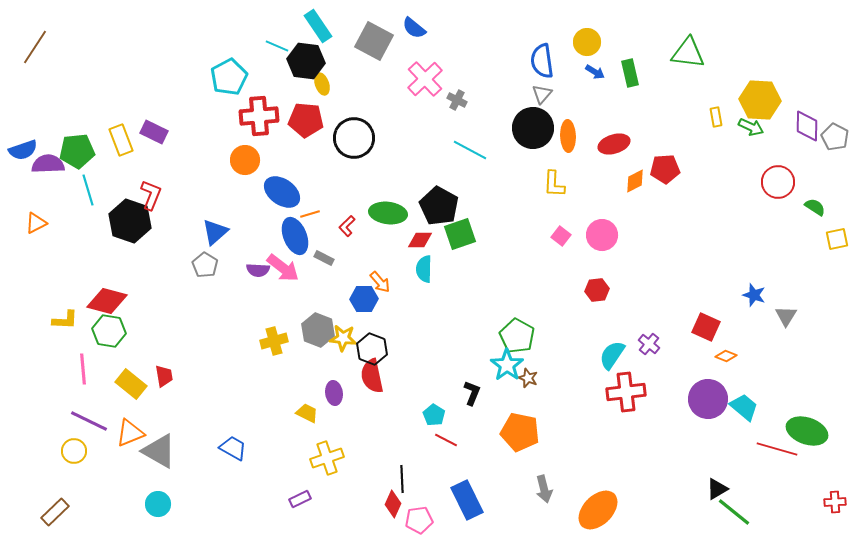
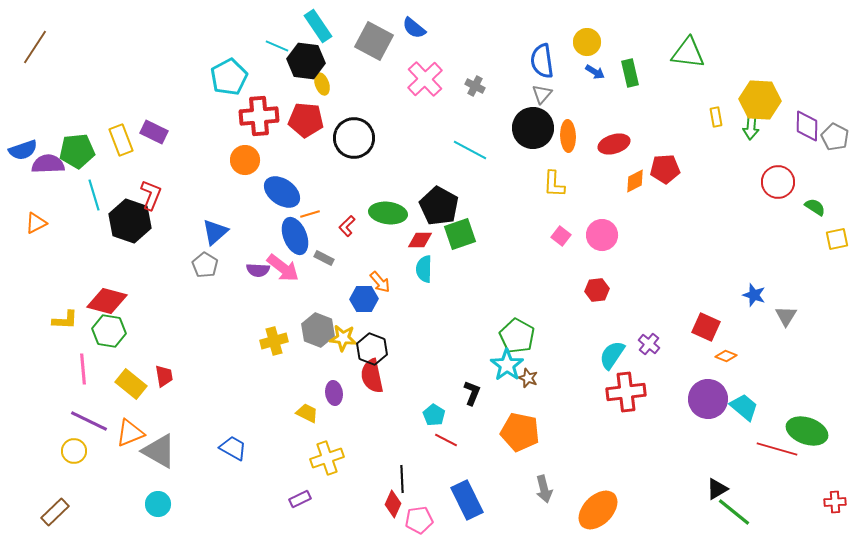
gray cross at (457, 100): moved 18 px right, 14 px up
green arrow at (751, 127): rotated 70 degrees clockwise
cyan line at (88, 190): moved 6 px right, 5 px down
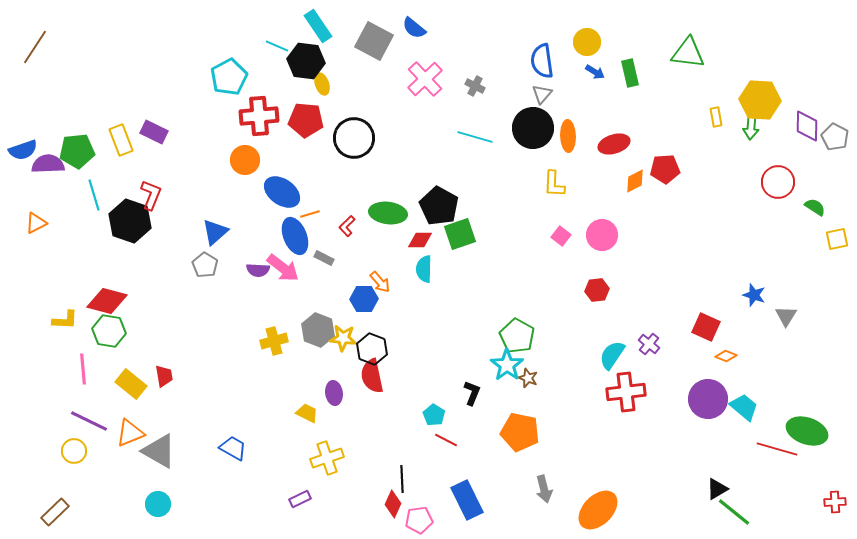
cyan line at (470, 150): moved 5 px right, 13 px up; rotated 12 degrees counterclockwise
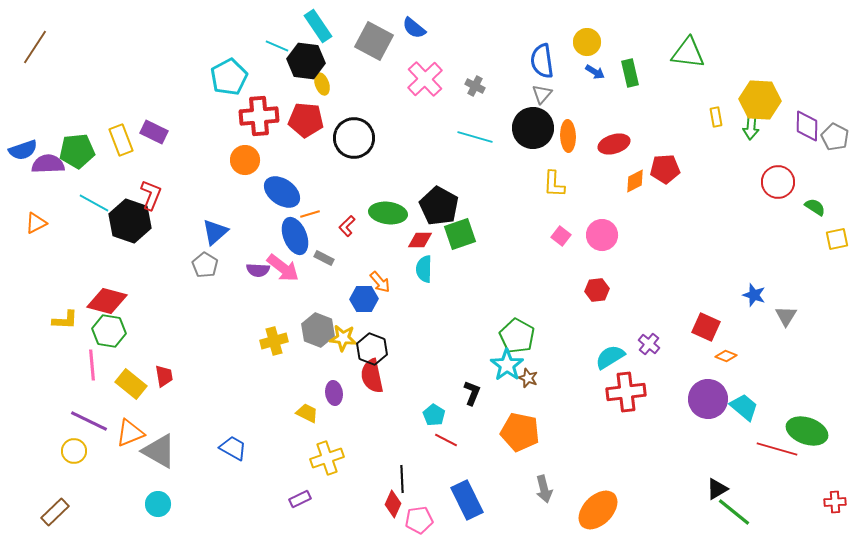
cyan line at (94, 195): moved 8 px down; rotated 44 degrees counterclockwise
cyan semicircle at (612, 355): moved 2 px left, 2 px down; rotated 24 degrees clockwise
pink line at (83, 369): moved 9 px right, 4 px up
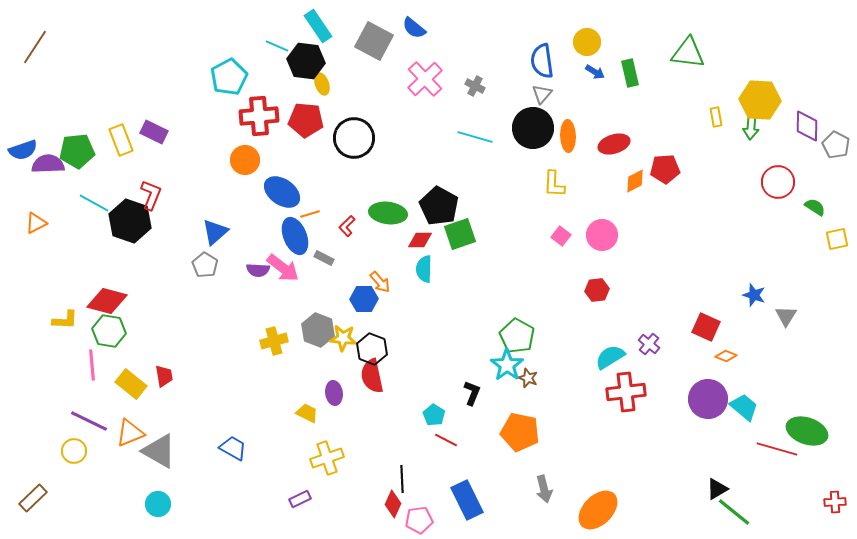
gray pentagon at (835, 137): moved 1 px right, 8 px down
brown rectangle at (55, 512): moved 22 px left, 14 px up
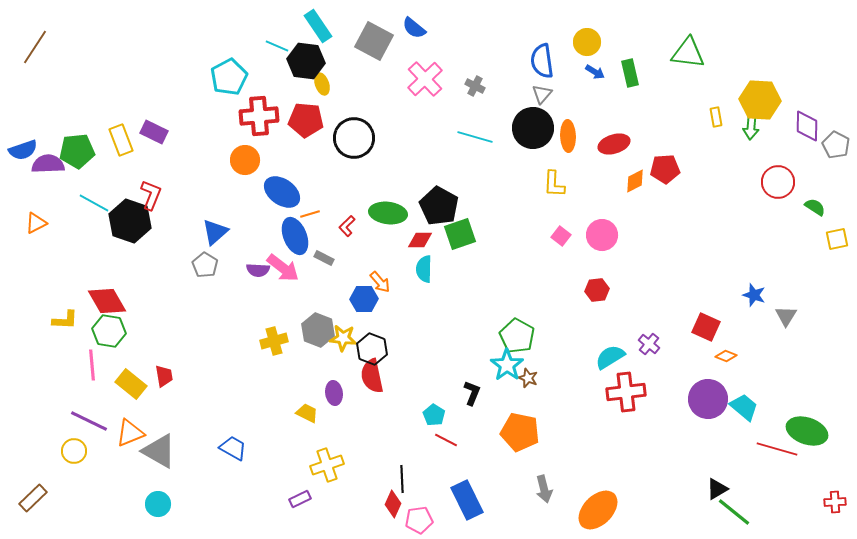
red diamond at (107, 301): rotated 45 degrees clockwise
yellow cross at (327, 458): moved 7 px down
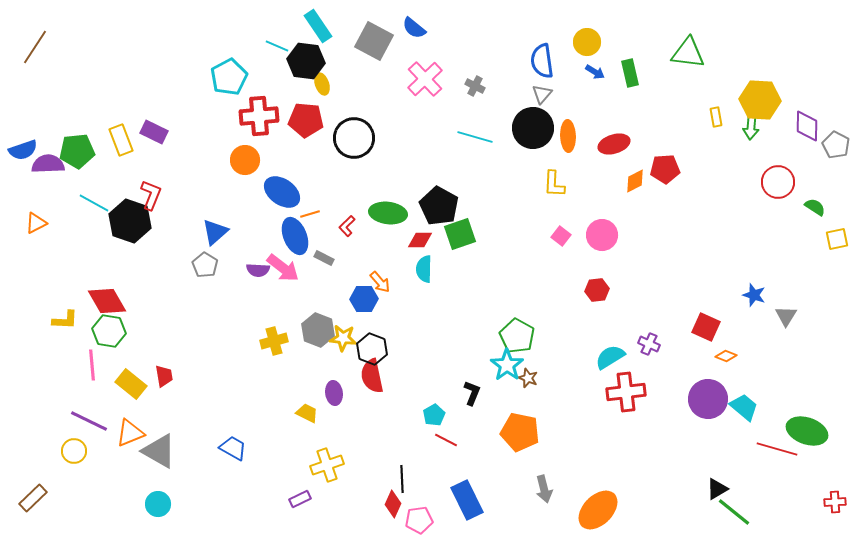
purple cross at (649, 344): rotated 15 degrees counterclockwise
cyan pentagon at (434, 415): rotated 10 degrees clockwise
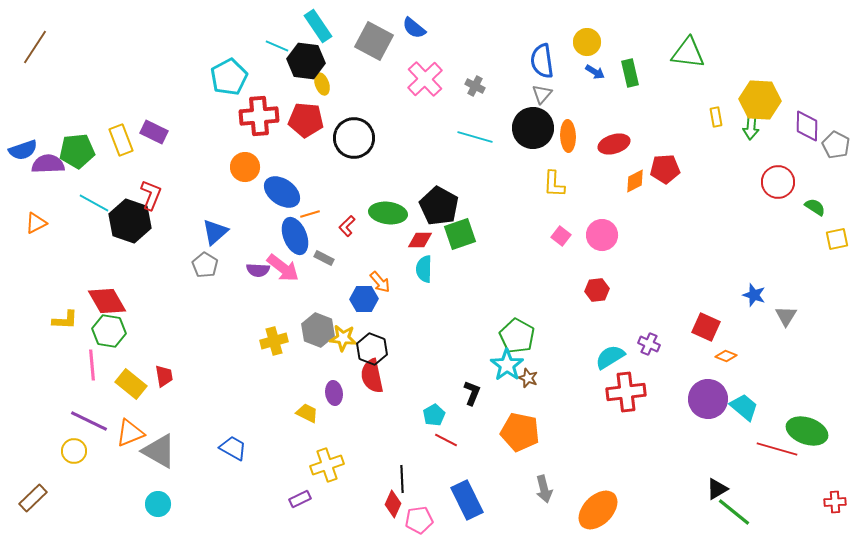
orange circle at (245, 160): moved 7 px down
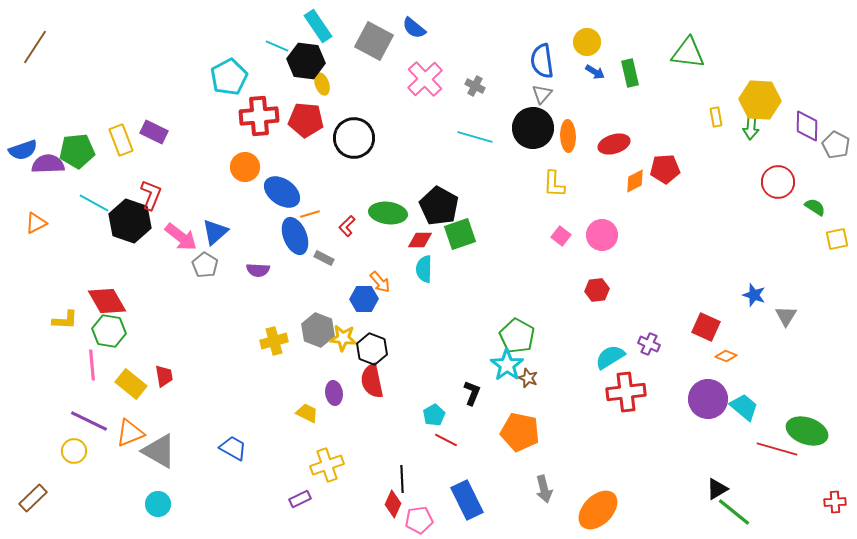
pink arrow at (283, 268): moved 102 px left, 31 px up
red semicircle at (372, 376): moved 5 px down
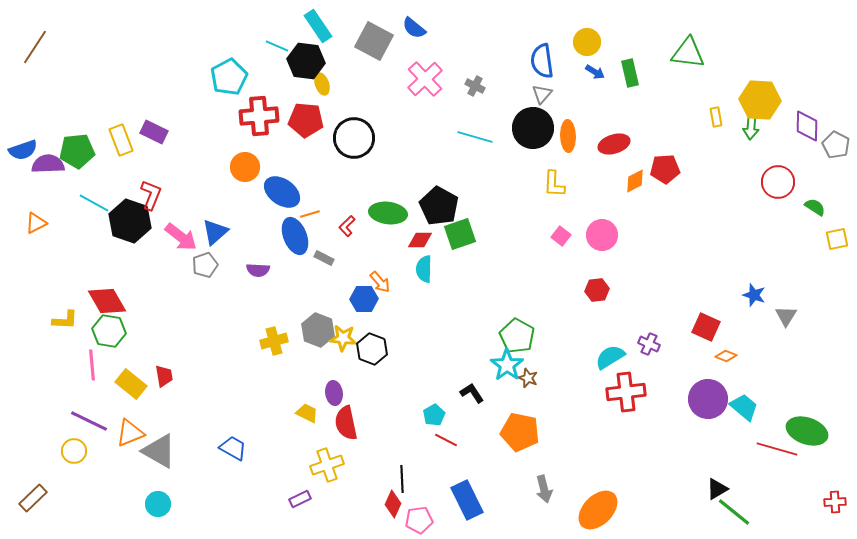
gray pentagon at (205, 265): rotated 20 degrees clockwise
red semicircle at (372, 381): moved 26 px left, 42 px down
black L-shape at (472, 393): rotated 55 degrees counterclockwise
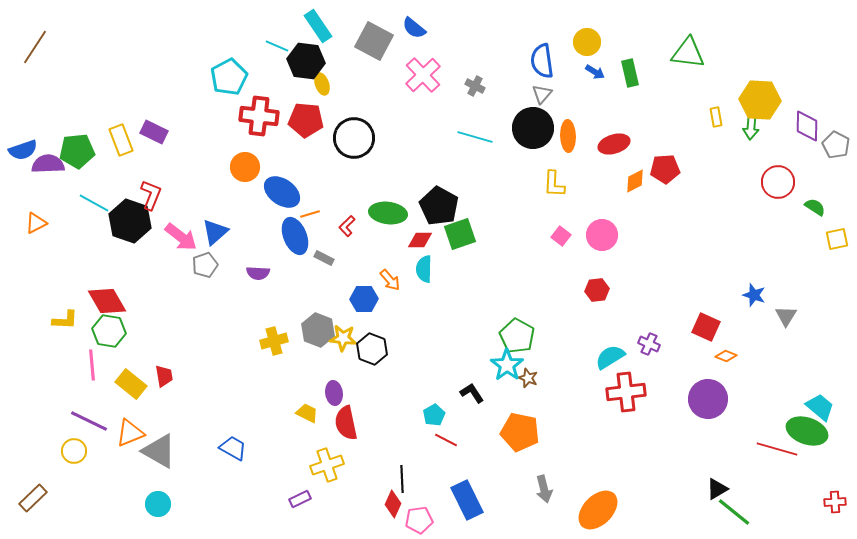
pink cross at (425, 79): moved 2 px left, 4 px up
red cross at (259, 116): rotated 12 degrees clockwise
purple semicircle at (258, 270): moved 3 px down
orange arrow at (380, 282): moved 10 px right, 2 px up
cyan trapezoid at (744, 407): moved 76 px right
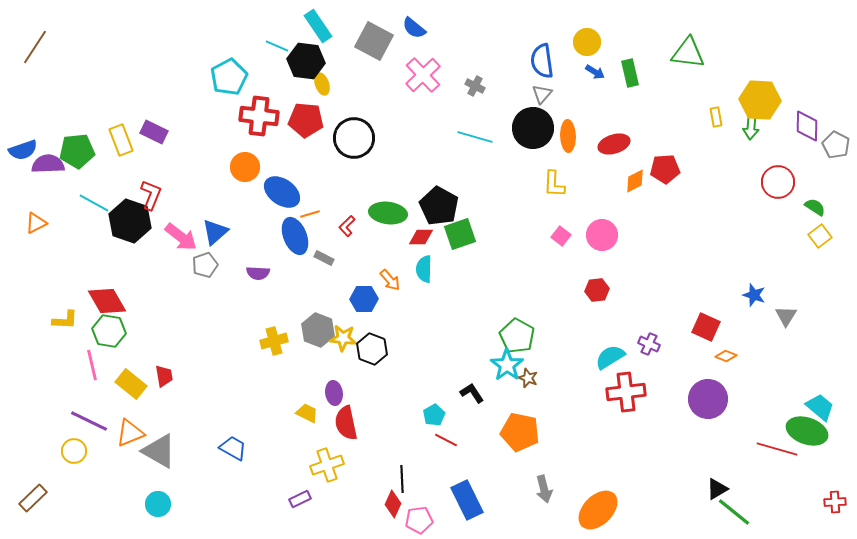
yellow square at (837, 239): moved 17 px left, 3 px up; rotated 25 degrees counterclockwise
red diamond at (420, 240): moved 1 px right, 3 px up
pink line at (92, 365): rotated 8 degrees counterclockwise
